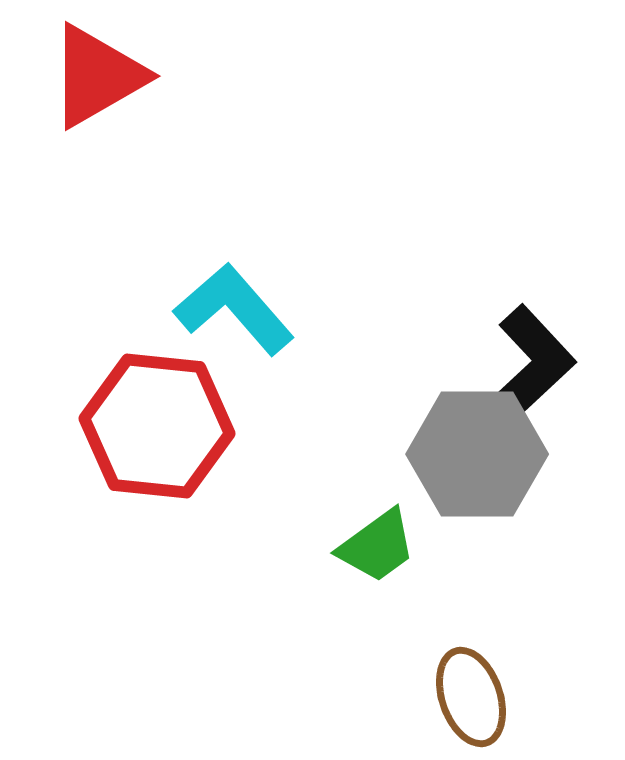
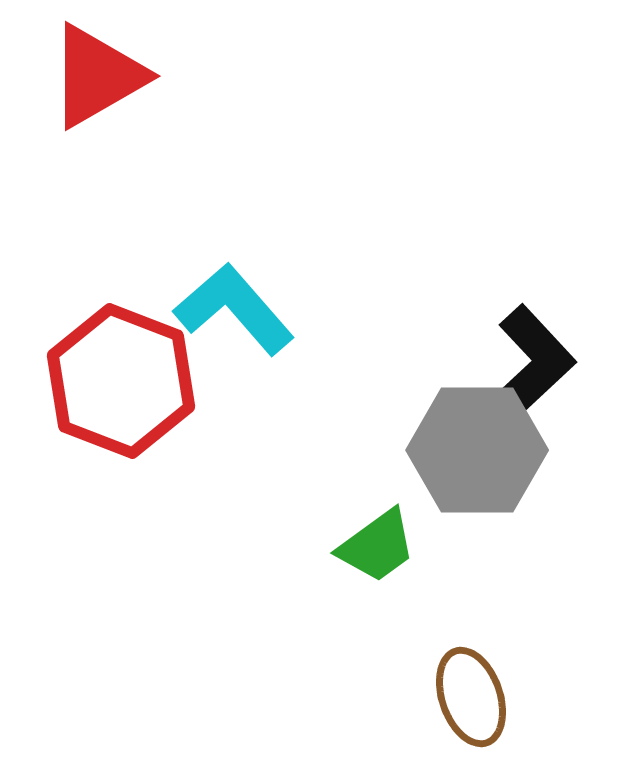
red hexagon: moved 36 px left, 45 px up; rotated 15 degrees clockwise
gray hexagon: moved 4 px up
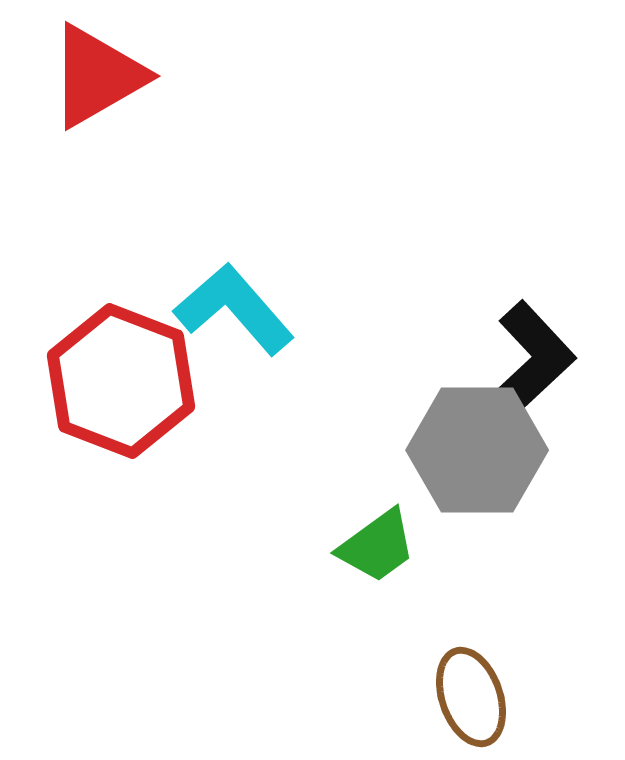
black L-shape: moved 4 px up
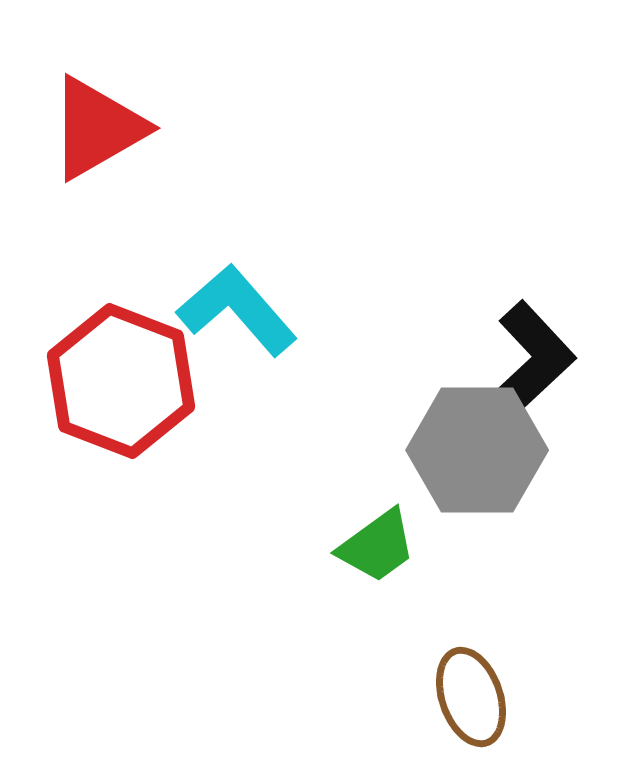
red triangle: moved 52 px down
cyan L-shape: moved 3 px right, 1 px down
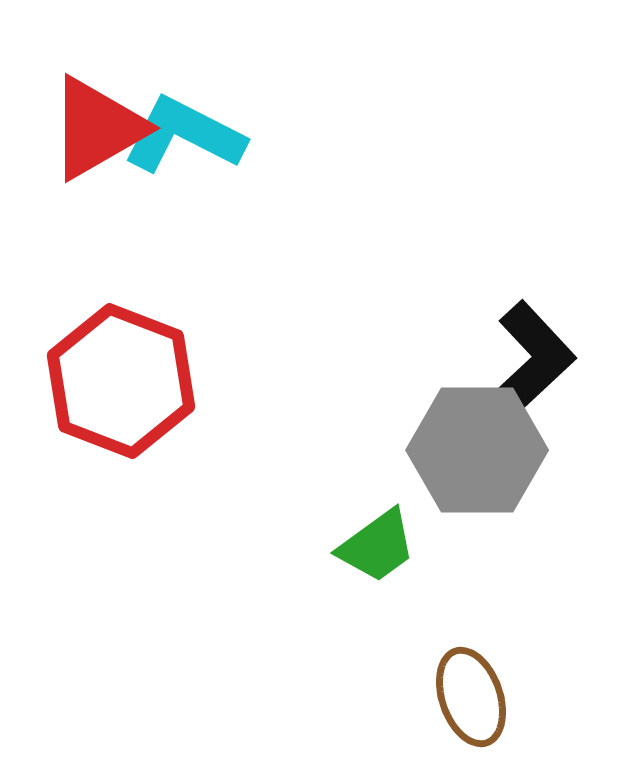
cyan L-shape: moved 53 px left, 175 px up; rotated 22 degrees counterclockwise
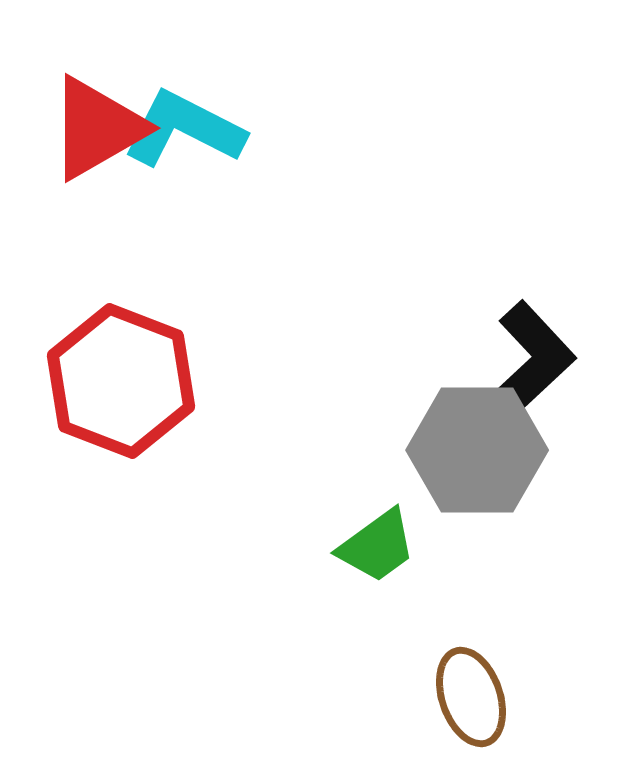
cyan L-shape: moved 6 px up
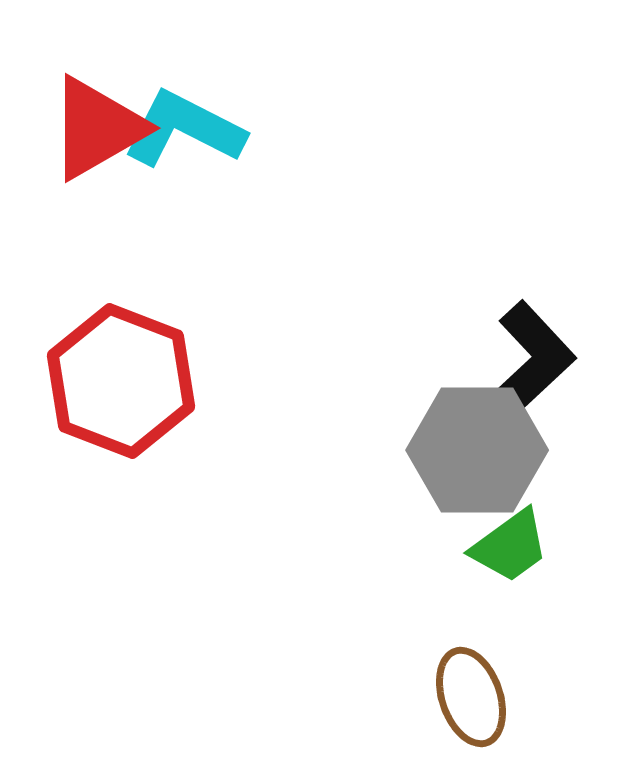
green trapezoid: moved 133 px right
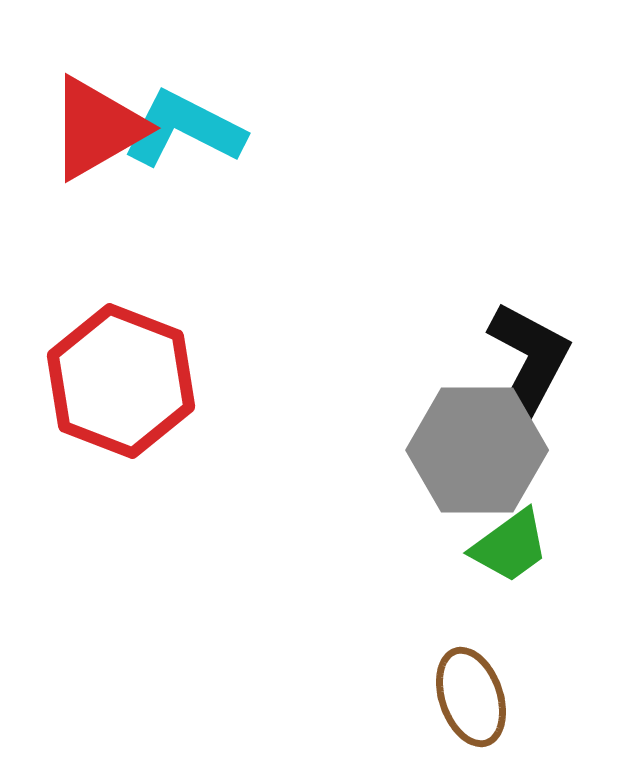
black L-shape: rotated 19 degrees counterclockwise
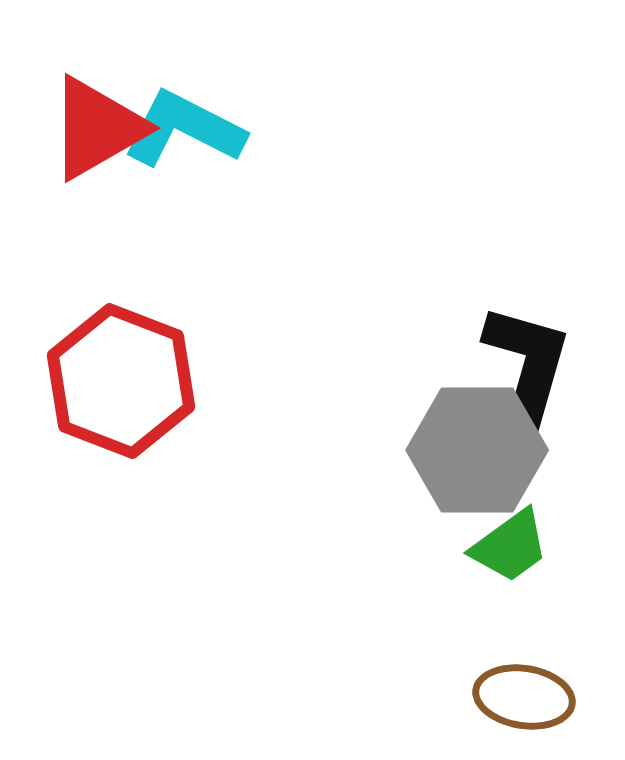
black L-shape: rotated 12 degrees counterclockwise
brown ellipse: moved 53 px right; rotated 62 degrees counterclockwise
